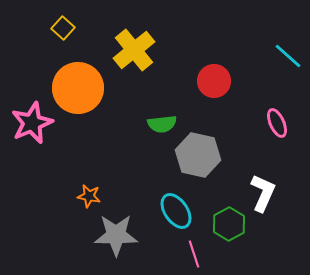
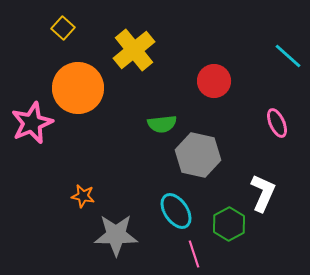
orange star: moved 6 px left
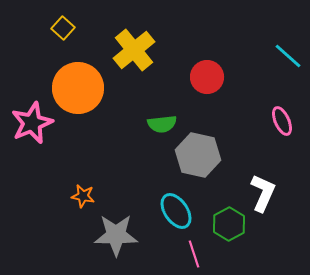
red circle: moved 7 px left, 4 px up
pink ellipse: moved 5 px right, 2 px up
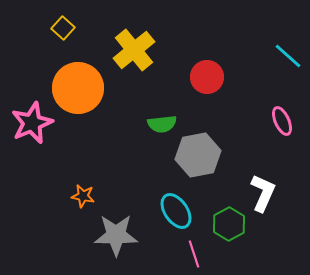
gray hexagon: rotated 24 degrees counterclockwise
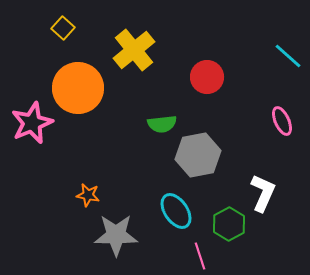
orange star: moved 5 px right, 1 px up
pink line: moved 6 px right, 2 px down
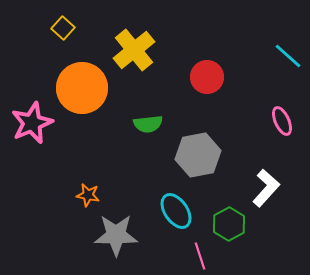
orange circle: moved 4 px right
green semicircle: moved 14 px left
white L-shape: moved 3 px right, 5 px up; rotated 18 degrees clockwise
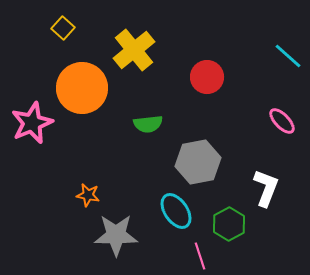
pink ellipse: rotated 20 degrees counterclockwise
gray hexagon: moved 7 px down
white L-shape: rotated 21 degrees counterclockwise
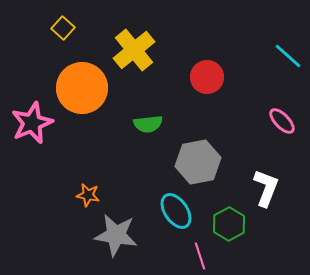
gray star: rotated 9 degrees clockwise
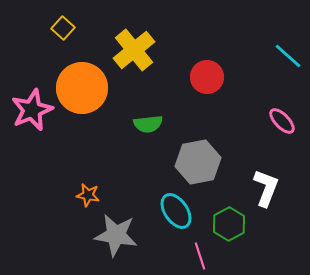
pink star: moved 13 px up
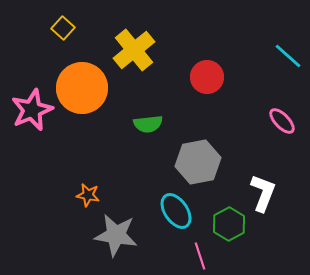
white L-shape: moved 3 px left, 5 px down
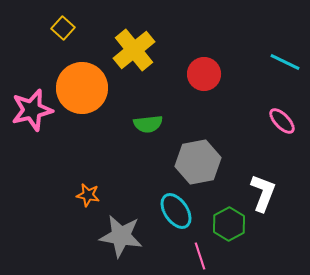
cyan line: moved 3 px left, 6 px down; rotated 16 degrees counterclockwise
red circle: moved 3 px left, 3 px up
pink star: rotated 9 degrees clockwise
gray star: moved 5 px right, 1 px down
